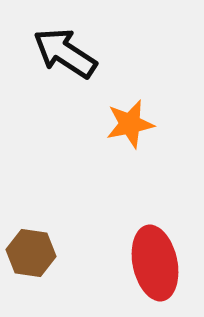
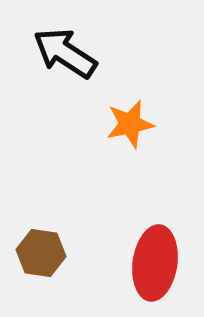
brown hexagon: moved 10 px right
red ellipse: rotated 20 degrees clockwise
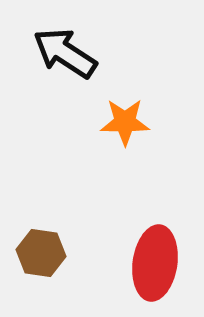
orange star: moved 5 px left, 2 px up; rotated 12 degrees clockwise
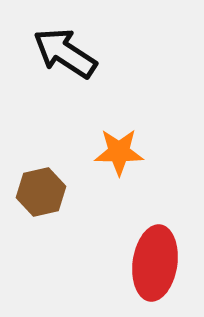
orange star: moved 6 px left, 30 px down
brown hexagon: moved 61 px up; rotated 21 degrees counterclockwise
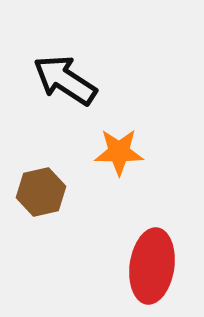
black arrow: moved 27 px down
red ellipse: moved 3 px left, 3 px down
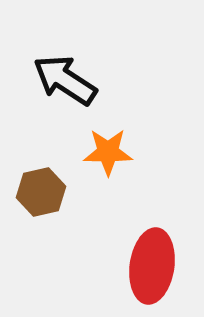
orange star: moved 11 px left
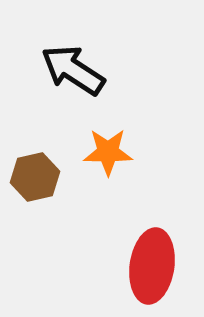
black arrow: moved 8 px right, 10 px up
brown hexagon: moved 6 px left, 15 px up
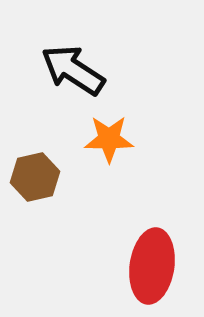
orange star: moved 1 px right, 13 px up
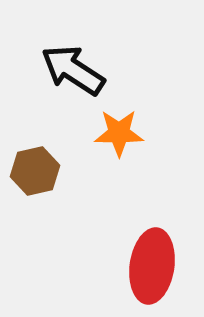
orange star: moved 10 px right, 6 px up
brown hexagon: moved 6 px up
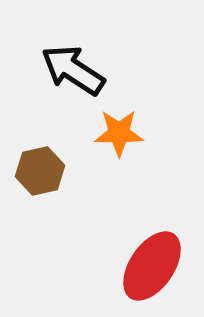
brown hexagon: moved 5 px right
red ellipse: rotated 26 degrees clockwise
